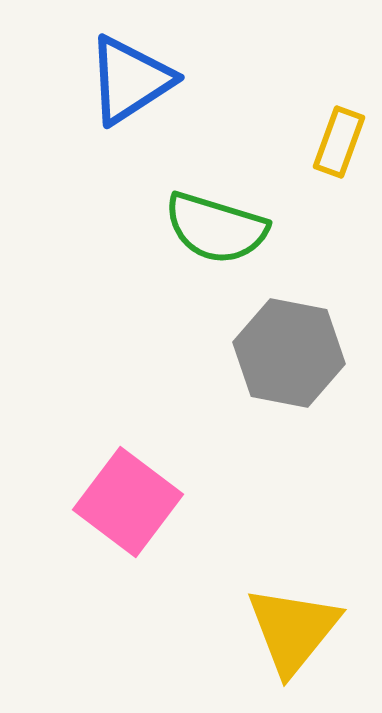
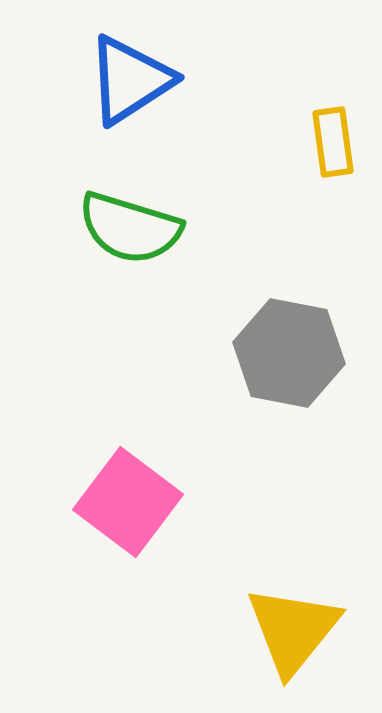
yellow rectangle: moved 6 px left; rotated 28 degrees counterclockwise
green semicircle: moved 86 px left
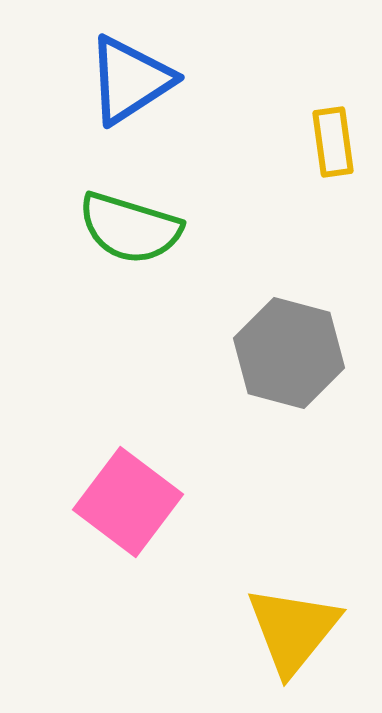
gray hexagon: rotated 4 degrees clockwise
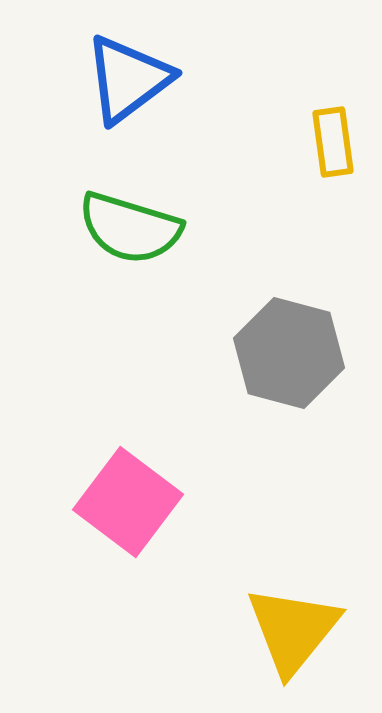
blue triangle: moved 2 px left, 1 px up; rotated 4 degrees counterclockwise
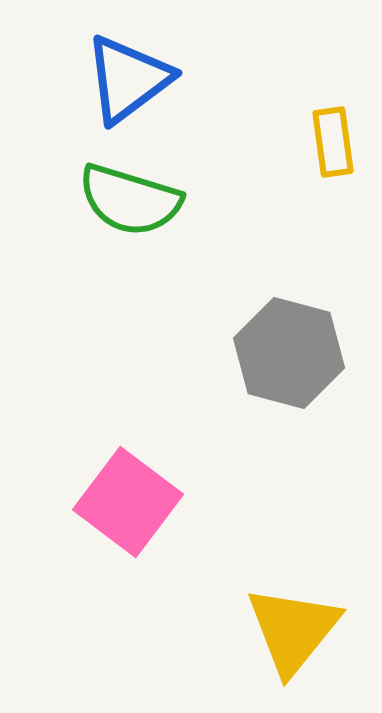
green semicircle: moved 28 px up
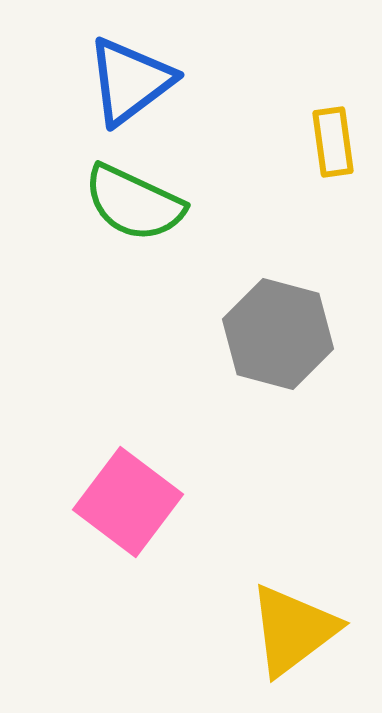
blue triangle: moved 2 px right, 2 px down
green semicircle: moved 4 px right, 3 px down; rotated 8 degrees clockwise
gray hexagon: moved 11 px left, 19 px up
yellow triangle: rotated 14 degrees clockwise
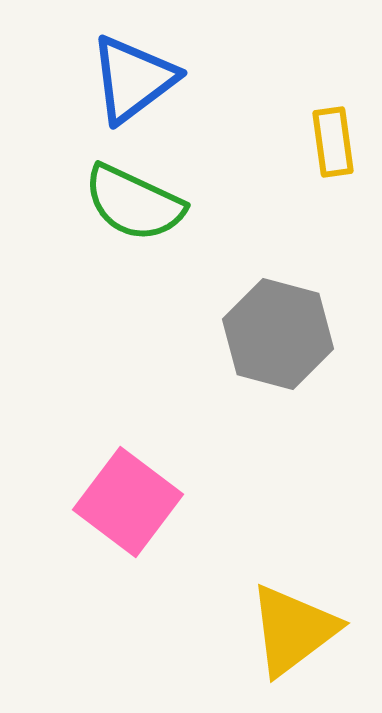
blue triangle: moved 3 px right, 2 px up
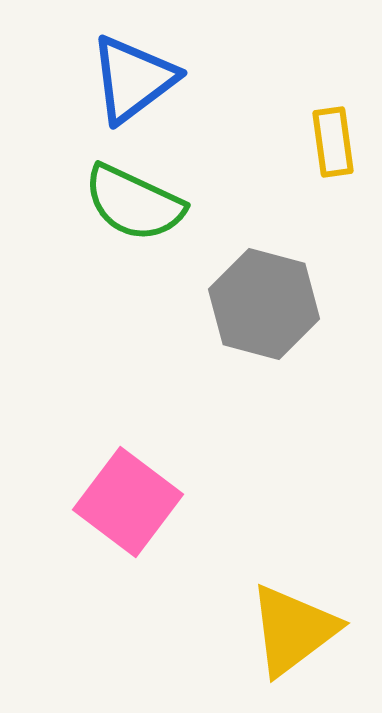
gray hexagon: moved 14 px left, 30 px up
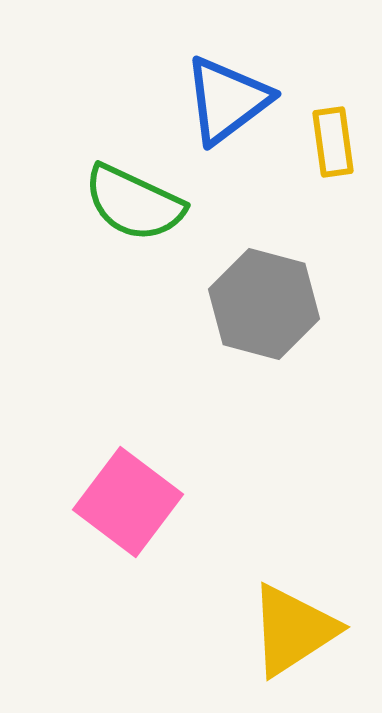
blue triangle: moved 94 px right, 21 px down
yellow triangle: rotated 4 degrees clockwise
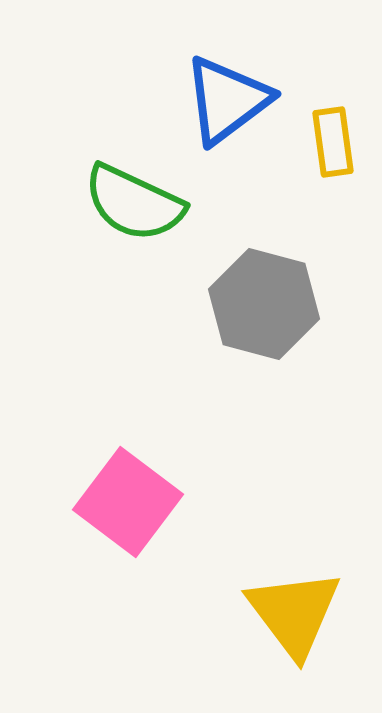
yellow triangle: moved 1 px right, 17 px up; rotated 34 degrees counterclockwise
